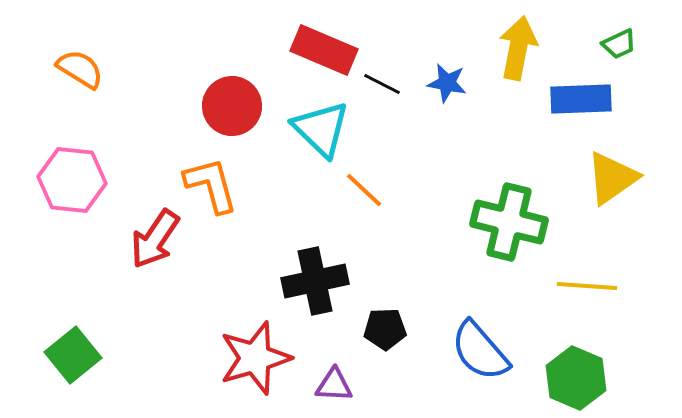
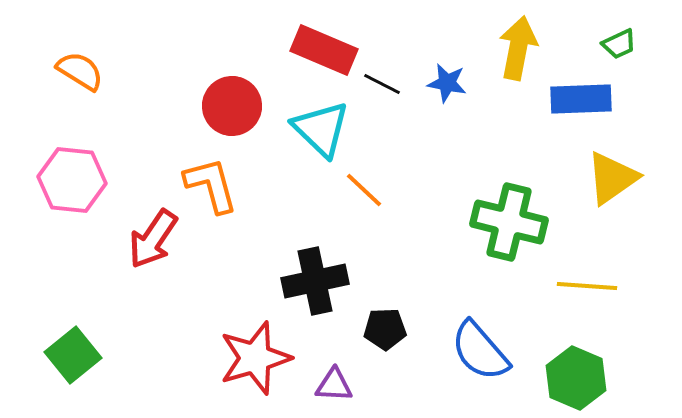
orange semicircle: moved 2 px down
red arrow: moved 2 px left
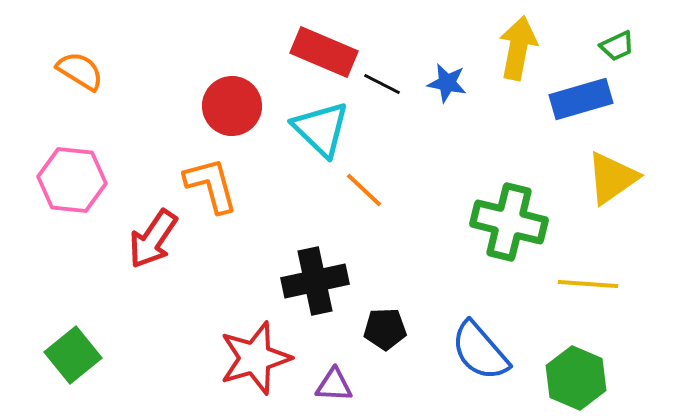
green trapezoid: moved 2 px left, 2 px down
red rectangle: moved 2 px down
blue rectangle: rotated 14 degrees counterclockwise
yellow line: moved 1 px right, 2 px up
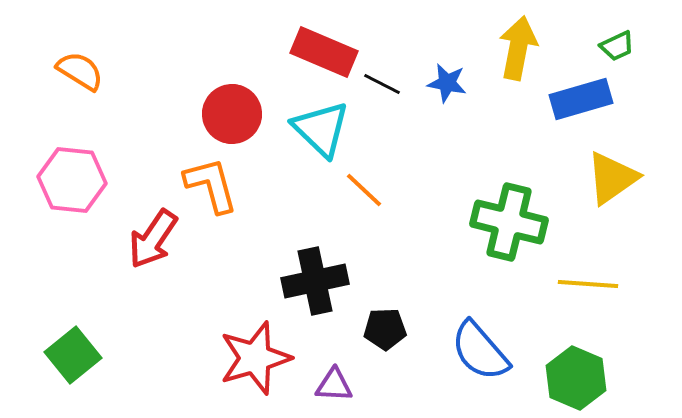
red circle: moved 8 px down
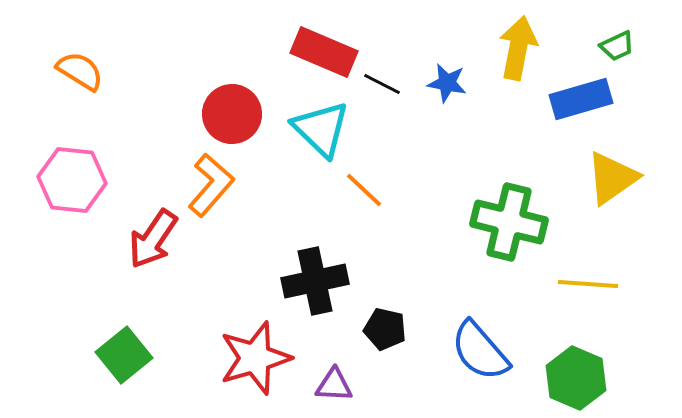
orange L-shape: rotated 56 degrees clockwise
black pentagon: rotated 15 degrees clockwise
green square: moved 51 px right
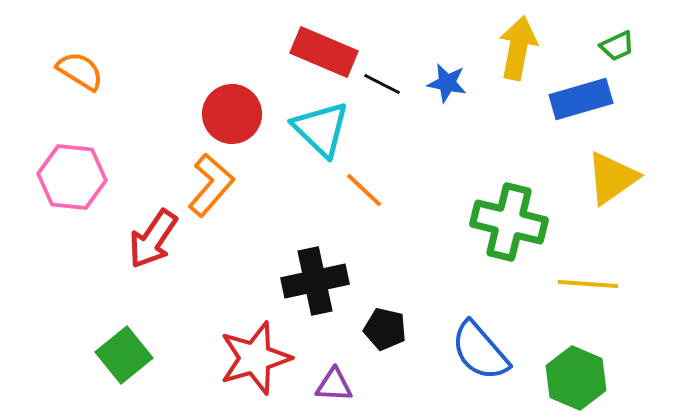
pink hexagon: moved 3 px up
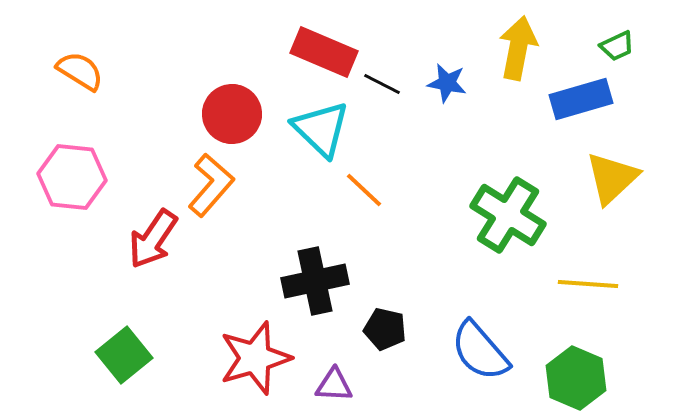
yellow triangle: rotated 8 degrees counterclockwise
green cross: moved 1 px left, 7 px up; rotated 18 degrees clockwise
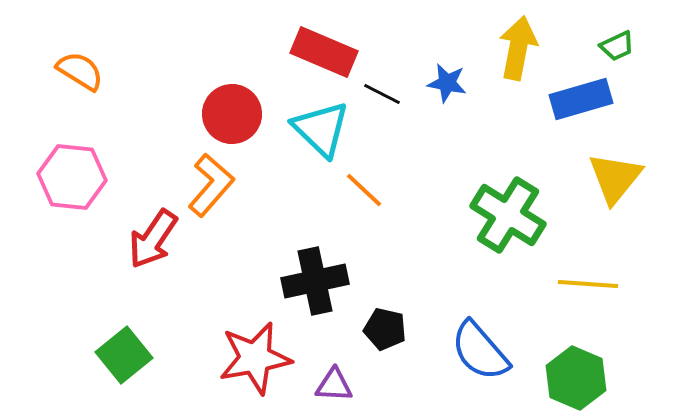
black line: moved 10 px down
yellow triangle: moved 3 px right; rotated 8 degrees counterclockwise
red star: rotated 6 degrees clockwise
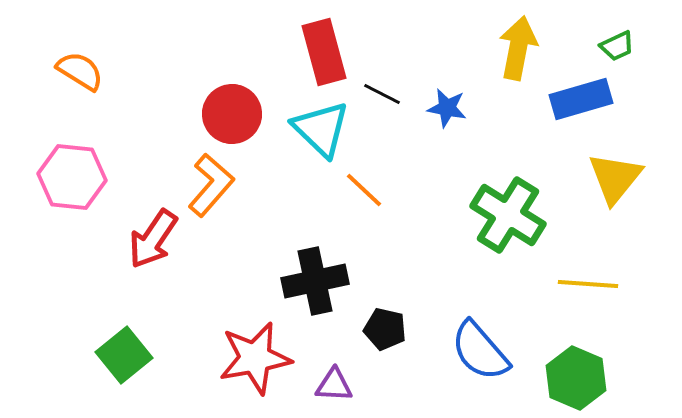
red rectangle: rotated 52 degrees clockwise
blue star: moved 25 px down
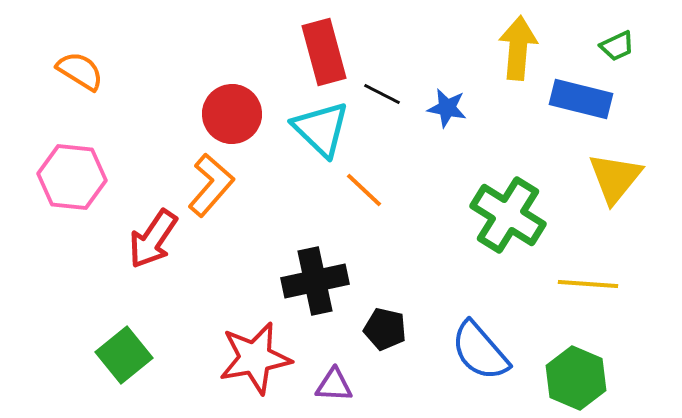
yellow arrow: rotated 6 degrees counterclockwise
blue rectangle: rotated 30 degrees clockwise
